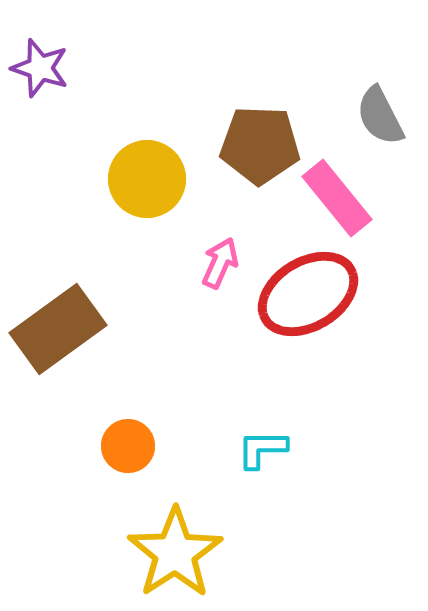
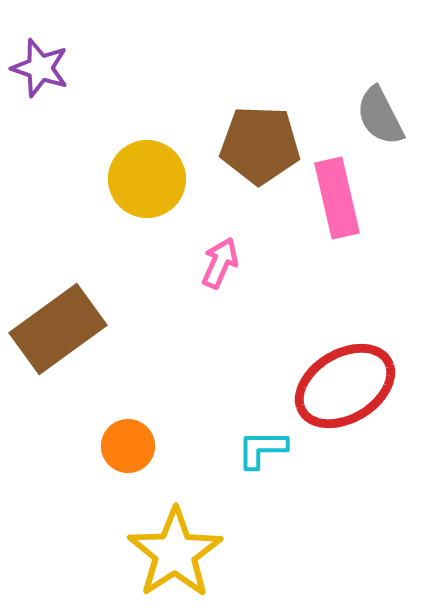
pink rectangle: rotated 26 degrees clockwise
red ellipse: moved 37 px right, 92 px down
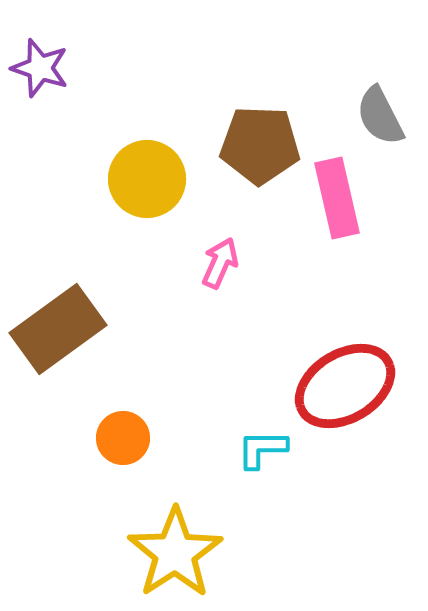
orange circle: moved 5 px left, 8 px up
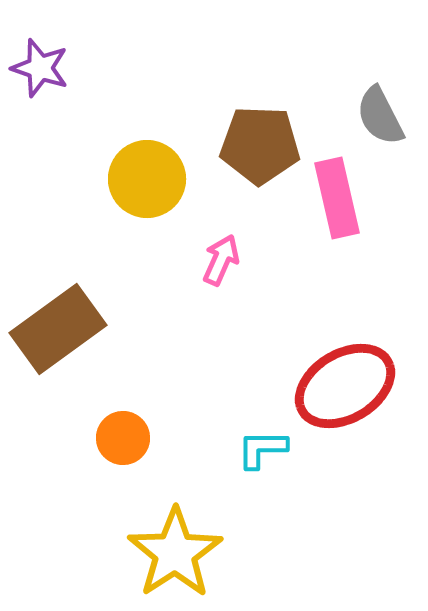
pink arrow: moved 1 px right, 3 px up
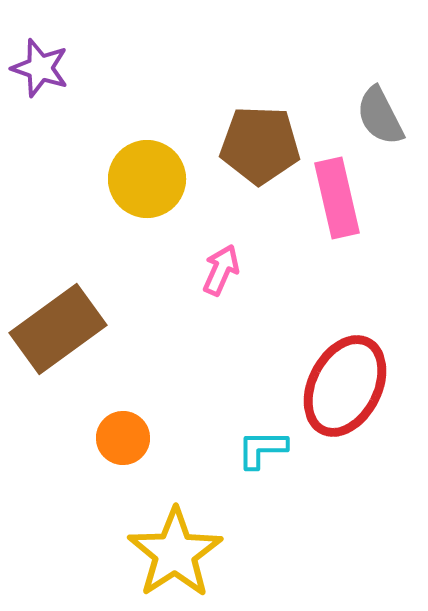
pink arrow: moved 10 px down
red ellipse: rotated 32 degrees counterclockwise
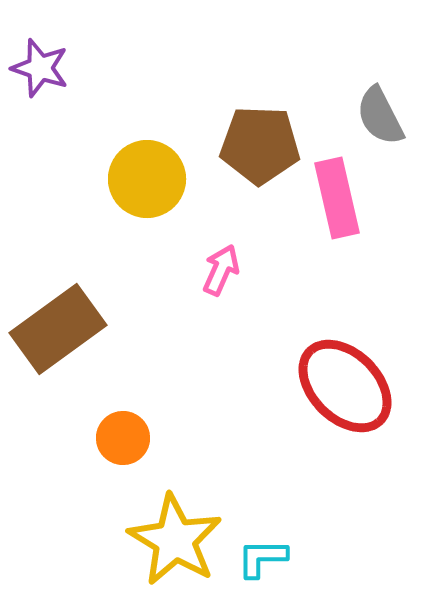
red ellipse: rotated 72 degrees counterclockwise
cyan L-shape: moved 109 px down
yellow star: moved 13 px up; rotated 8 degrees counterclockwise
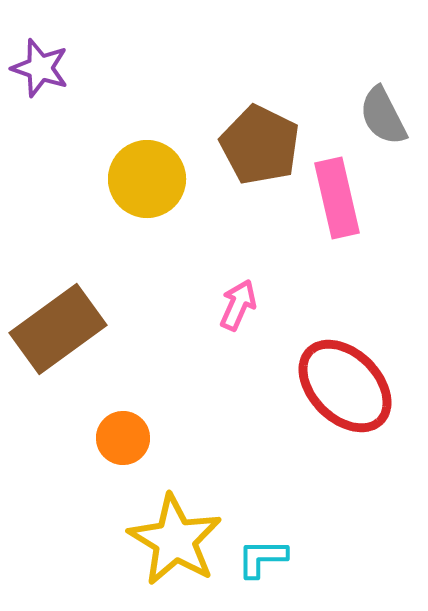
gray semicircle: moved 3 px right
brown pentagon: rotated 24 degrees clockwise
pink arrow: moved 17 px right, 35 px down
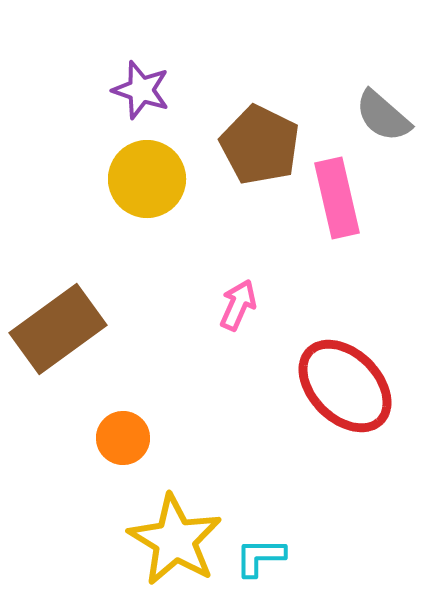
purple star: moved 101 px right, 22 px down
gray semicircle: rotated 22 degrees counterclockwise
cyan L-shape: moved 2 px left, 1 px up
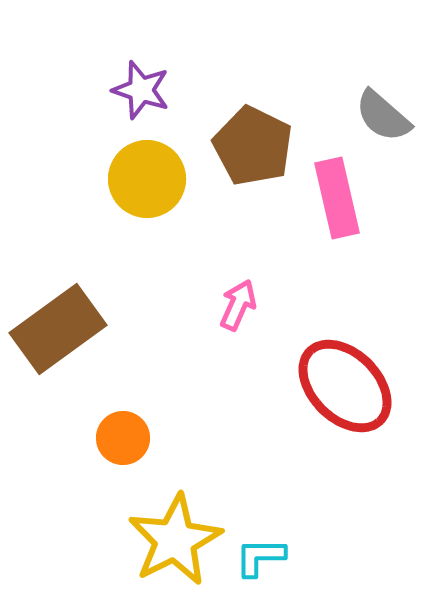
brown pentagon: moved 7 px left, 1 px down
yellow star: rotated 14 degrees clockwise
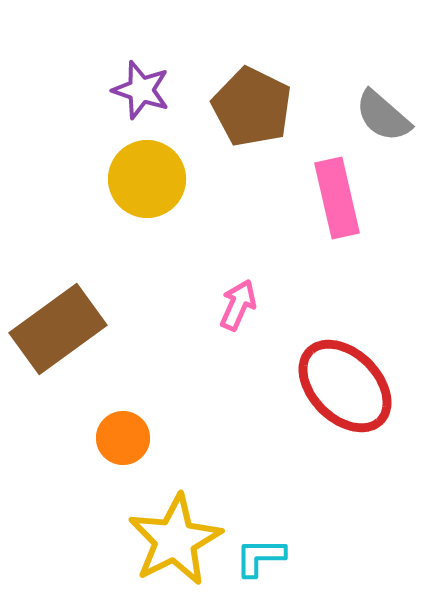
brown pentagon: moved 1 px left, 39 px up
